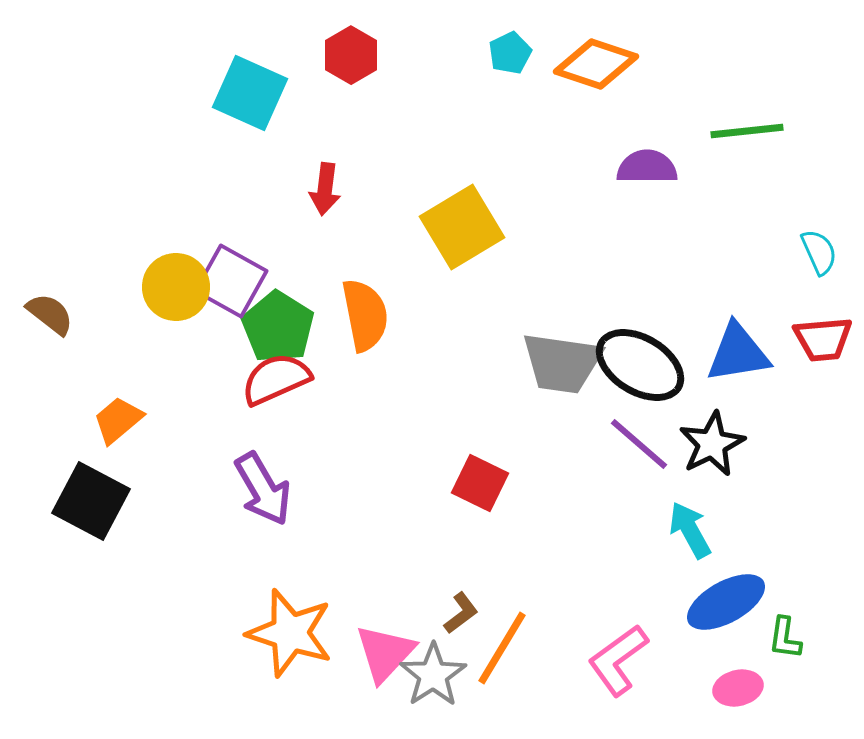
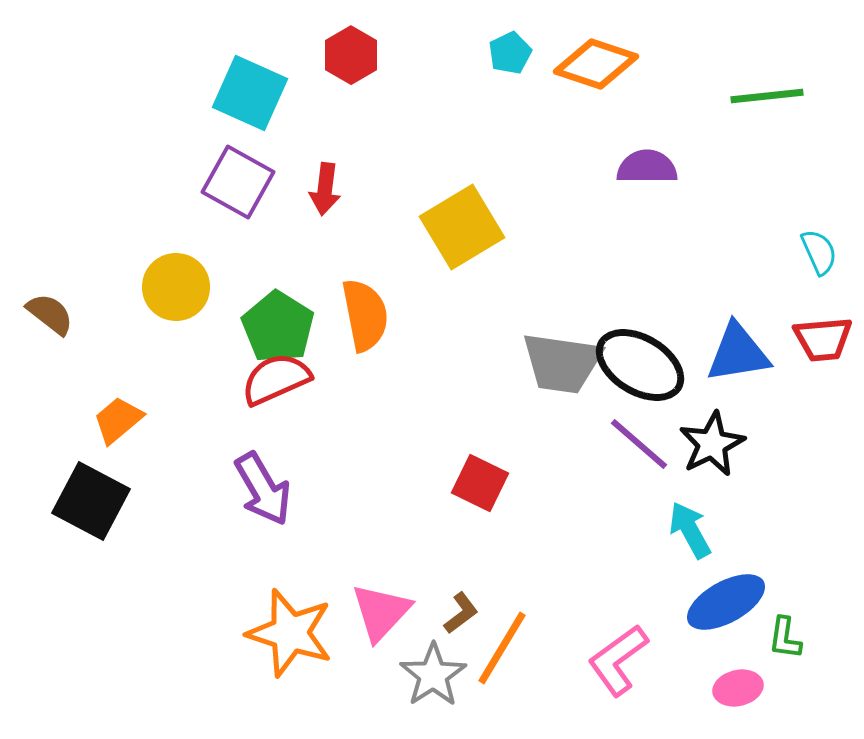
green line: moved 20 px right, 35 px up
purple square: moved 7 px right, 99 px up
pink triangle: moved 4 px left, 41 px up
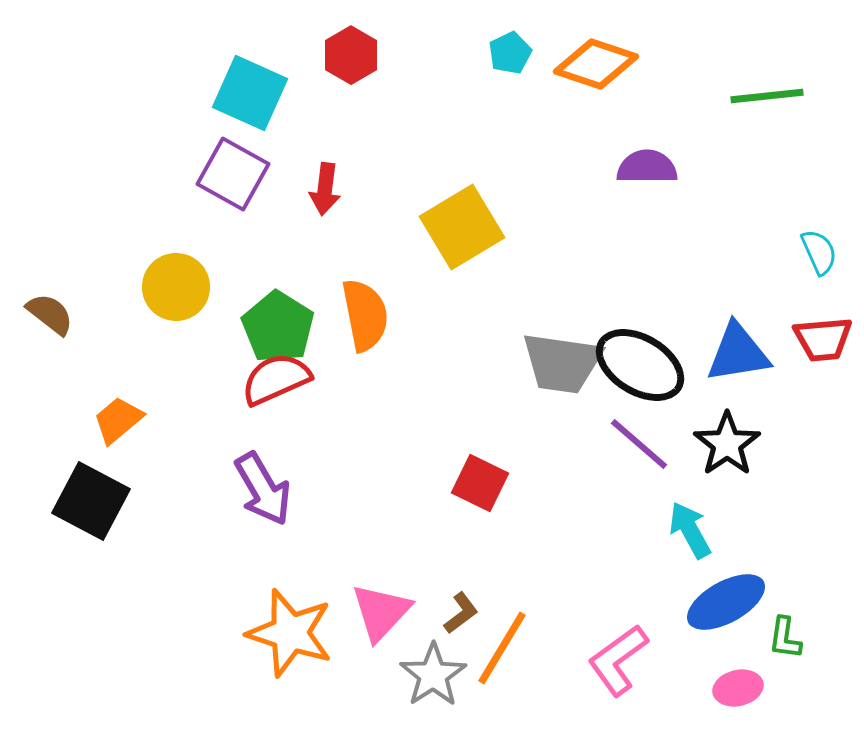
purple square: moved 5 px left, 8 px up
black star: moved 15 px right; rotated 8 degrees counterclockwise
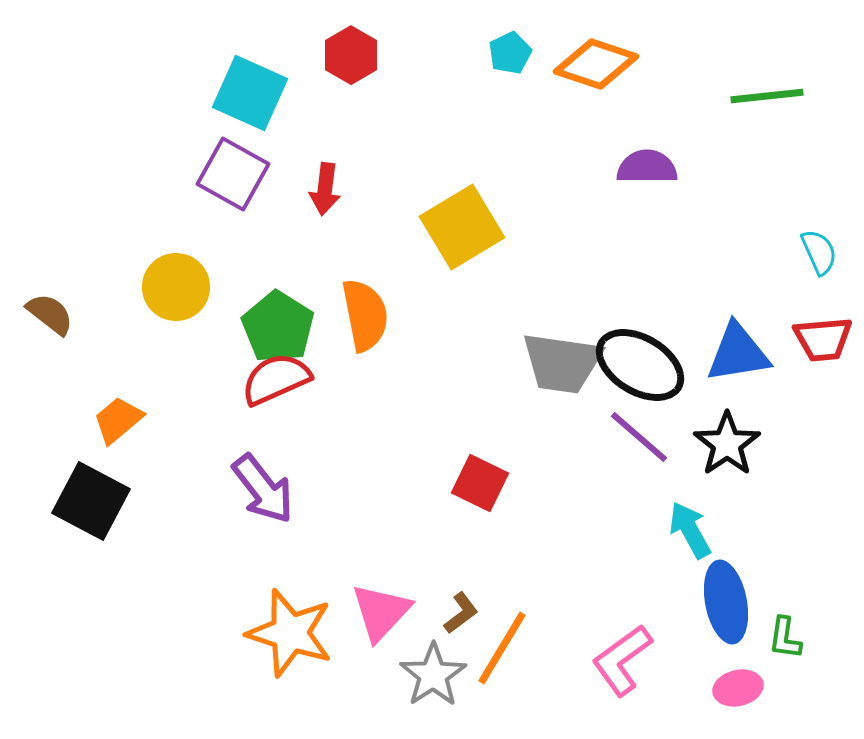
purple line: moved 7 px up
purple arrow: rotated 8 degrees counterclockwise
blue ellipse: rotated 72 degrees counterclockwise
pink L-shape: moved 4 px right
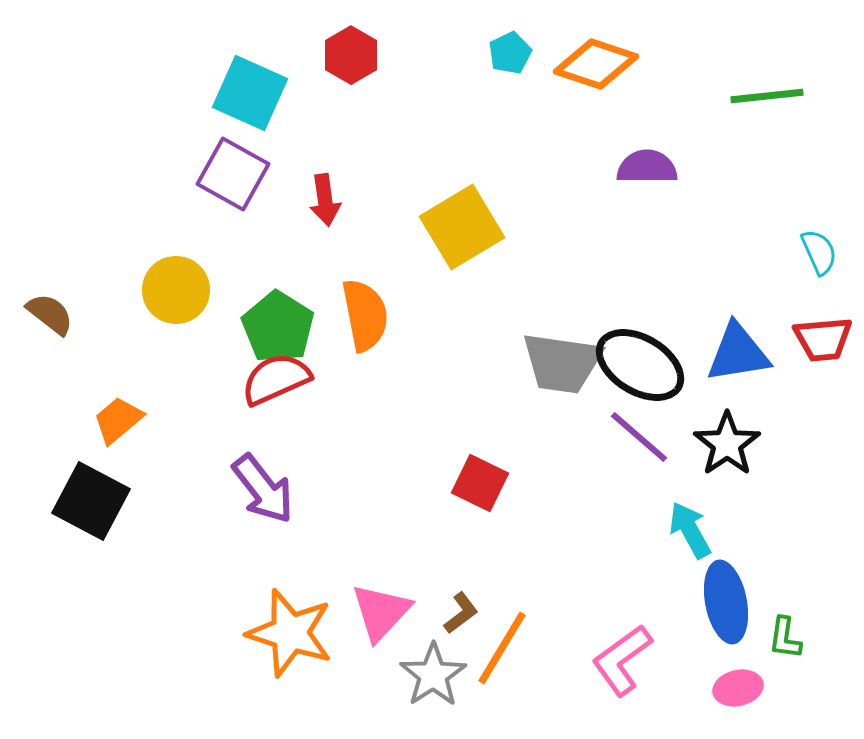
red arrow: moved 11 px down; rotated 15 degrees counterclockwise
yellow circle: moved 3 px down
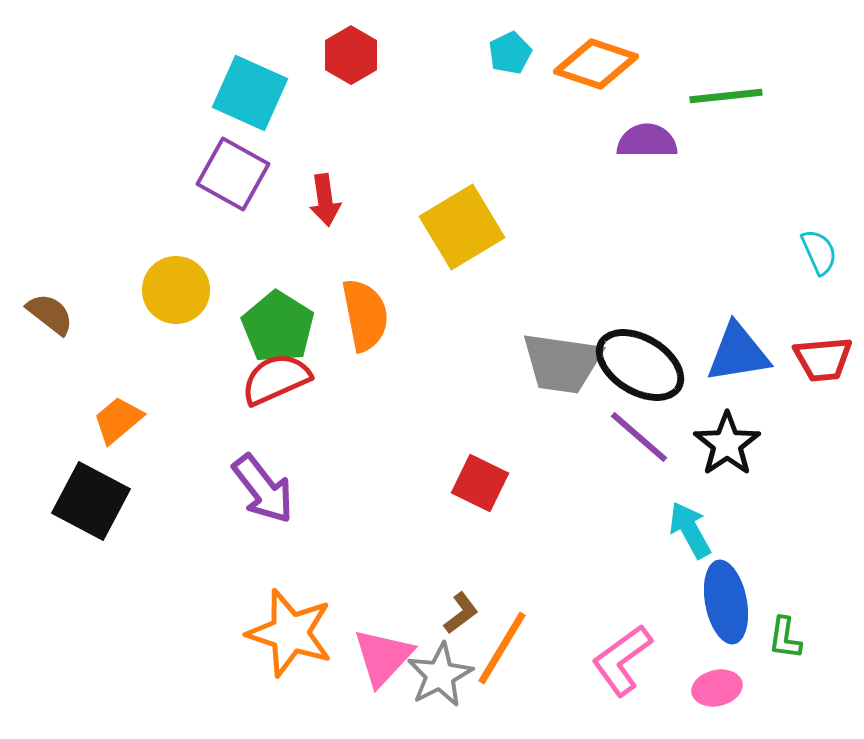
green line: moved 41 px left
purple semicircle: moved 26 px up
red trapezoid: moved 20 px down
pink triangle: moved 2 px right, 45 px down
gray star: moved 7 px right; rotated 6 degrees clockwise
pink ellipse: moved 21 px left
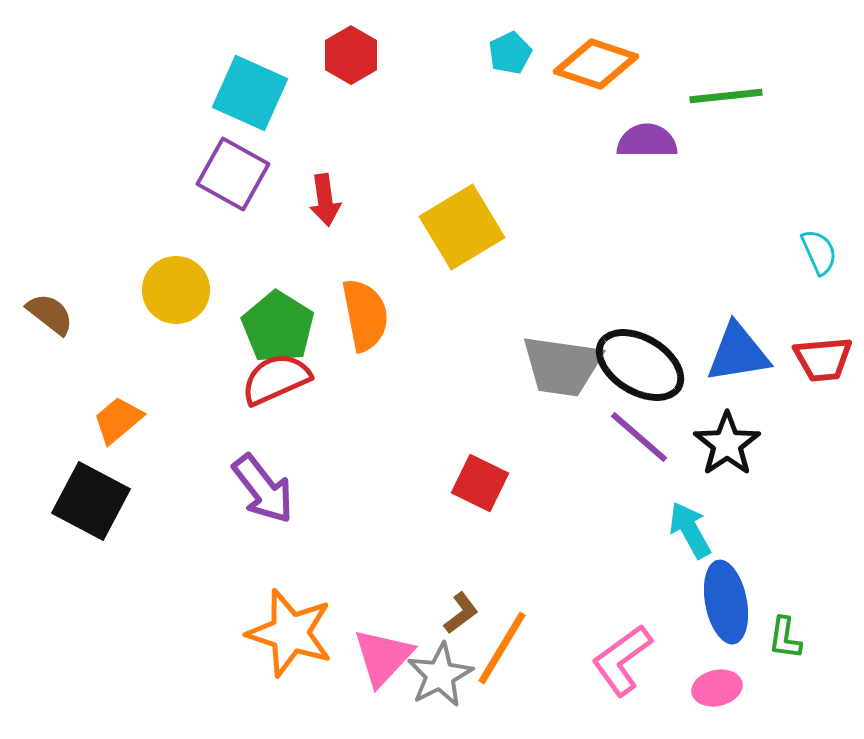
gray trapezoid: moved 3 px down
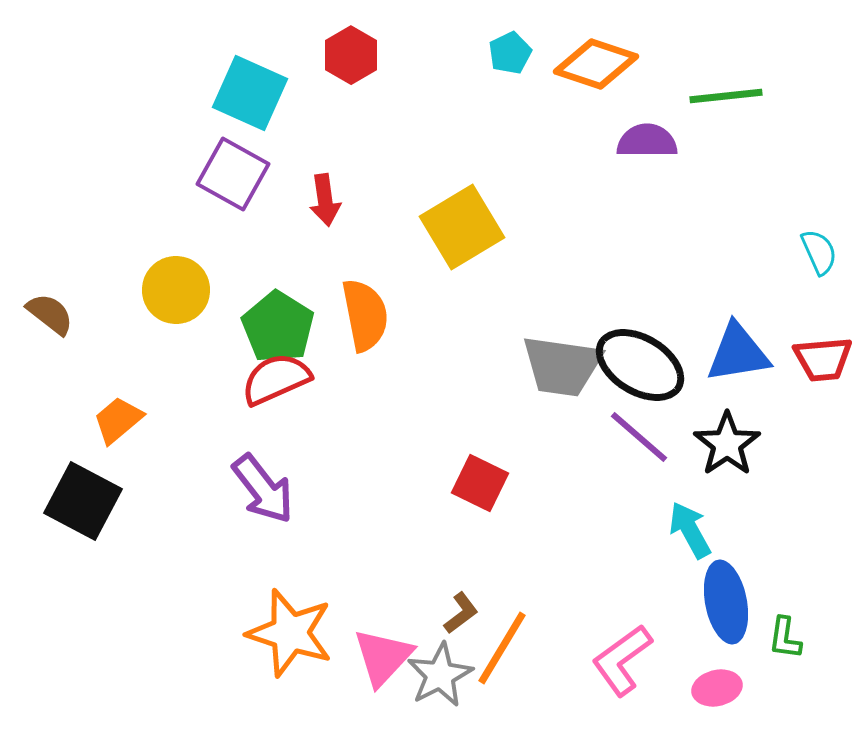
black square: moved 8 px left
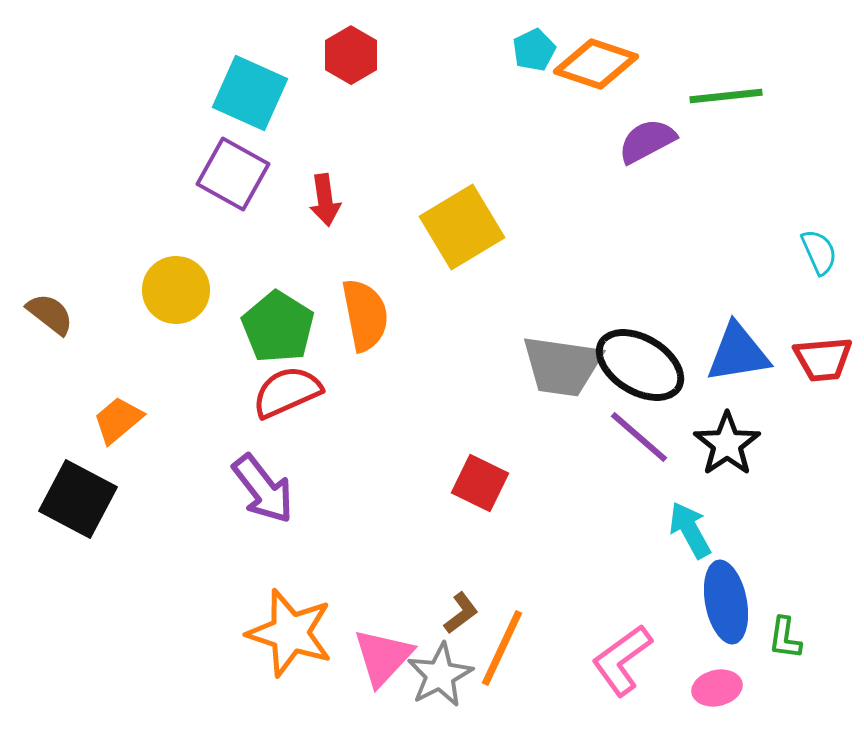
cyan pentagon: moved 24 px right, 3 px up
purple semicircle: rotated 28 degrees counterclockwise
red semicircle: moved 11 px right, 13 px down
black square: moved 5 px left, 2 px up
orange line: rotated 6 degrees counterclockwise
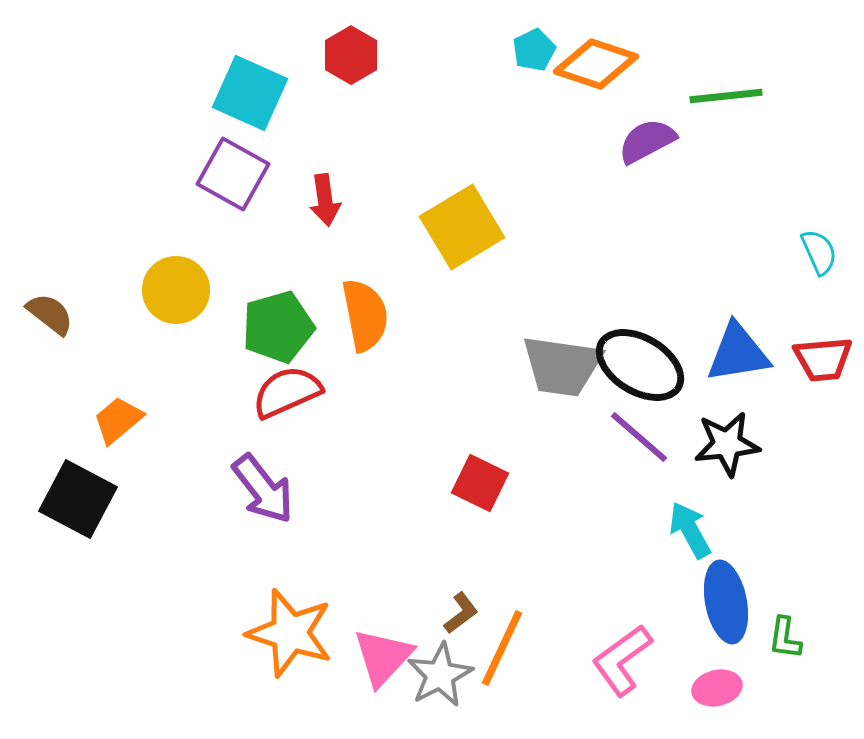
green pentagon: rotated 24 degrees clockwise
black star: rotated 28 degrees clockwise
